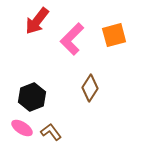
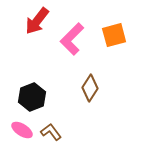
pink ellipse: moved 2 px down
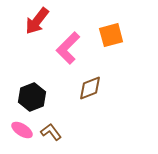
orange square: moved 3 px left
pink L-shape: moved 4 px left, 9 px down
brown diamond: rotated 36 degrees clockwise
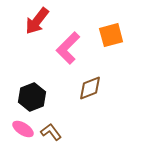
pink ellipse: moved 1 px right, 1 px up
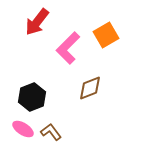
red arrow: moved 1 px down
orange square: moved 5 px left; rotated 15 degrees counterclockwise
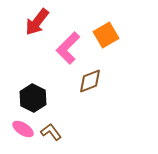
brown diamond: moved 7 px up
black hexagon: moved 1 px right, 1 px down; rotated 12 degrees counterclockwise
